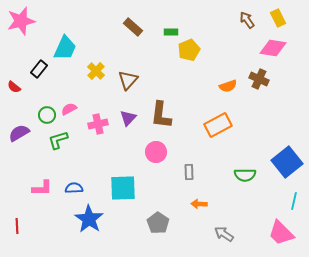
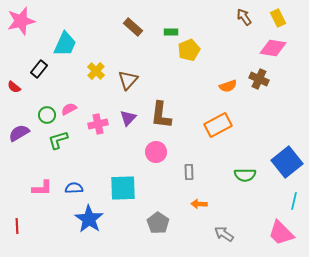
brown arrow: moved 3 px left, 3 px up
cyan trapezoid: moved 4 px up
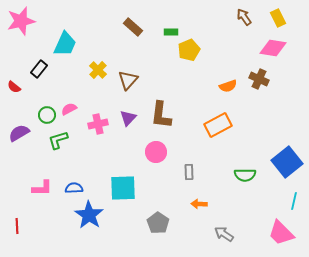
yellow cross: moved 2 px right, 1 px up
blue star: moved 4 px up
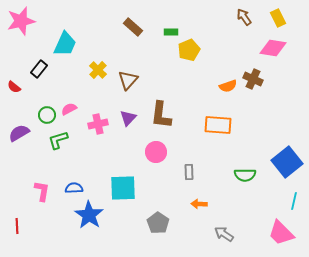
brown cross: moved 6 px left
orange rectangle: rotated 32 degrees clockwise
pink L-shape: moved 3 px down; rotated 80 degrees counterclockwise
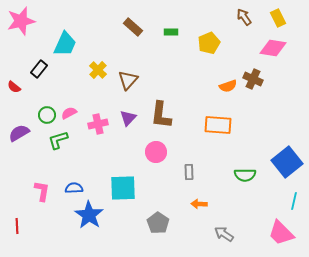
yellow pentagon: moved 20 px right, 7 px up
pink semicircle: moved 4 px down
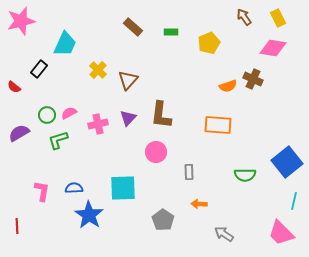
gray pentagon: moved 5 px right, 3 px up
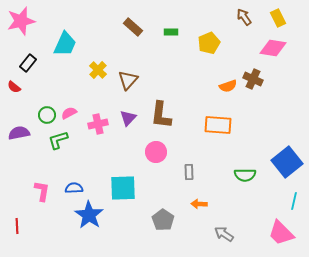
black rectangle: moved 11 px left, 6 px up
purple semicircle: rotated 20 degrees clockwise
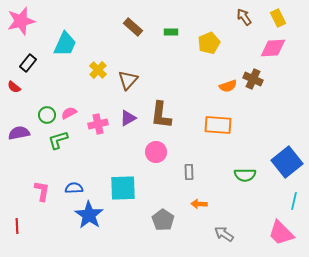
pink diamond: rotated 12 degrees counterclockwise
purple triangle: rotated 18 degrees clockwise
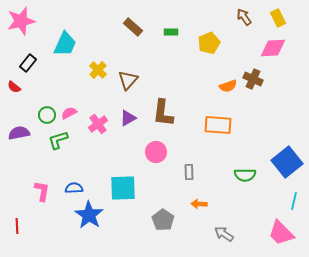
brown L-shape: moved 2 px right, 2 px up
pink cross: rotated 24 degrees counterclockwise
